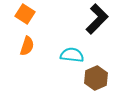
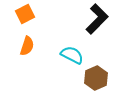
orange square: rotated 30 degrees clockwise
cyan semicircle: rotated 20 degrees clockwise
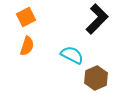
orange square: moved 1 px right, 3 px down
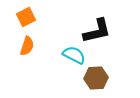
black L-shape: moved 12 px down; rotated 32 degrees clockwise
cyan semicircle: moved 2 px right
brown hexagon: rotated 20 degrees clockwise
